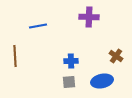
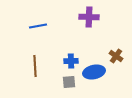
brown line: moved 20 px right, 10 px down
blue ellipse: moved 8 px left, 9 px up
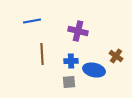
purple cross: moved 11 px left, 14 px down; rotated 12 degrees clockwise
blue line: moved 6 px left, 5 px up
brown line: moved 7 px right, 12 px up
blue ellipse: moved 2 px up; rotated 25 degrees clockwise
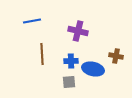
brown cross: rotated 24 degrees counterclockwise
blue ellipse: moved 1 px left, 1 px up
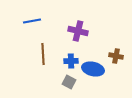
brown line: moved 1 px right
gray square: rotated 32 degrees clockwise
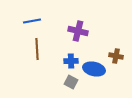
brown line: moved 6 px left, 5 px up
blue ellipse: moved 1 px right
gray square: moved 2 px right
